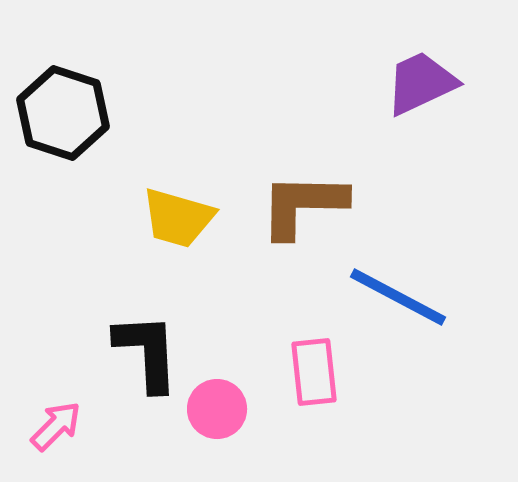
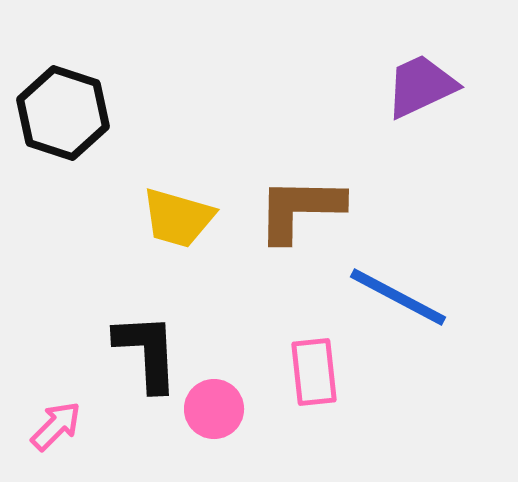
purple trapezoid: moved 3 px down
brown L-shape: moved 3 px left, 4 px down
pink circle: moved 3 px left
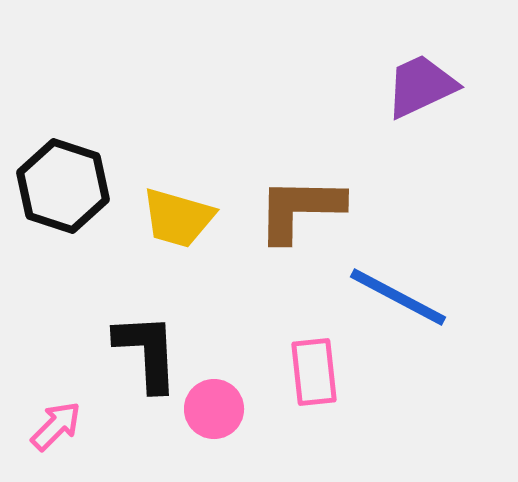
black hexagon: moved 73 px down
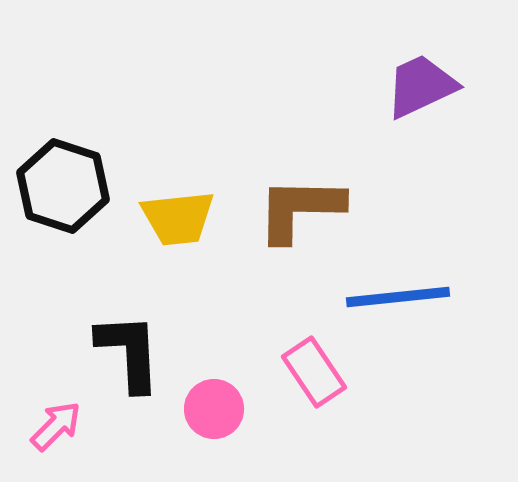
yellow trapezoid: rotated 22 degrees counterclockwise
blue line: rotated 34 degrees counterclockwise
black L-shape: moved 18 px left
pink rectangle: rotated 28 degrees counterclockwise
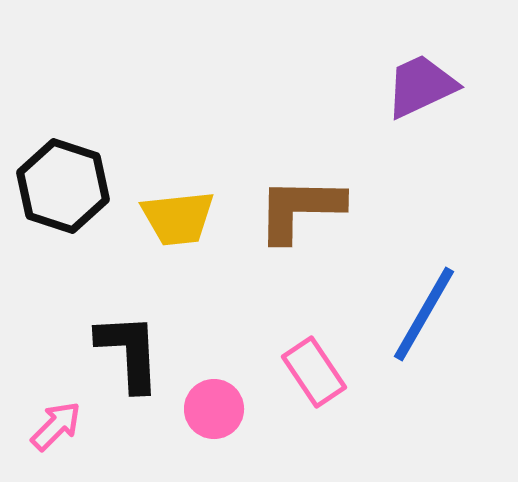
blue line: moved 26 px right, 17 px down; rotated 54 degrees counterclockwise
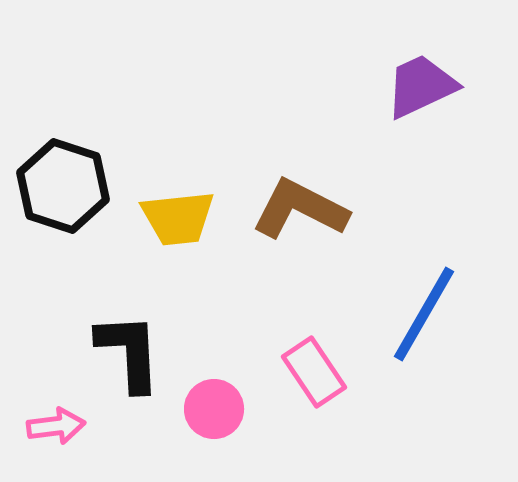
brown L-shape: rotated 26 degrees clockwise
pink arrow: rotated 38 degrees clockwise
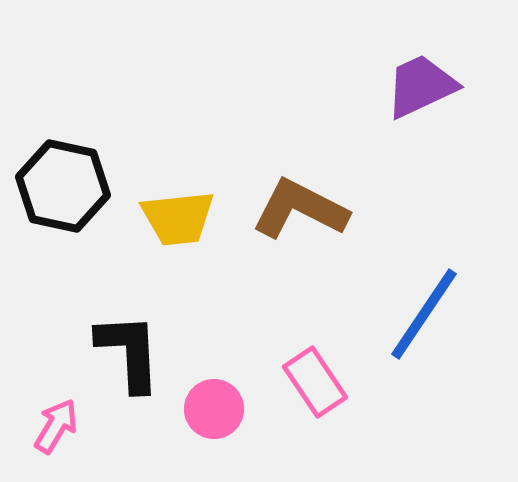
black hexagon: rotated 6 degrees counterclockwise
blue line: rotated 4 degrees clockwise
pink rectangle: moved 1 px right, 10 px down
pink arrow: rotated 52 degrees counterclockwise
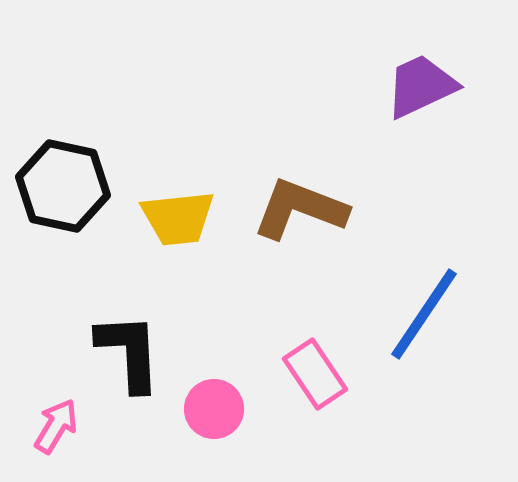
brown L-shape: rotated 6 degrees counterclockwise
pink rectangle: moved 8 px up
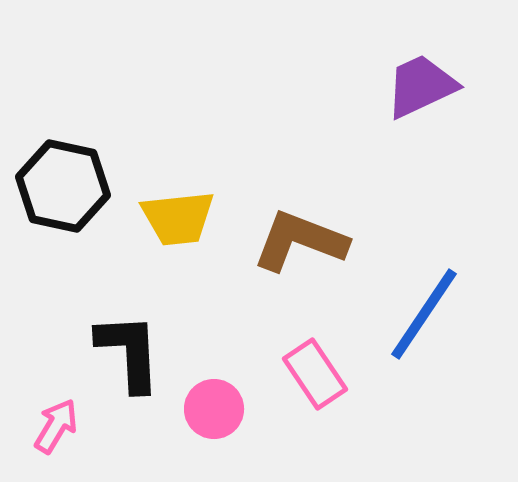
brown L-shape: moved 32 px down
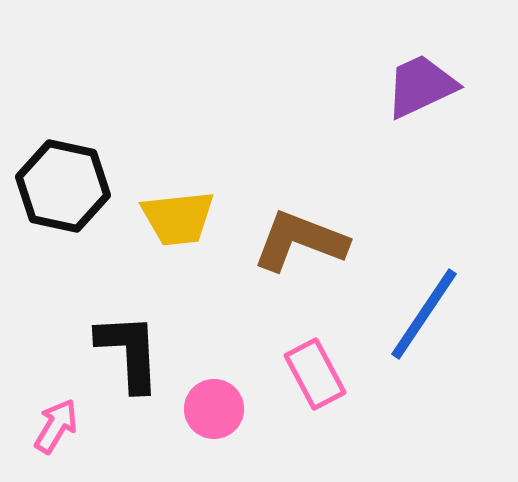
pink rectangle: rotated 6 degrees clockwise
